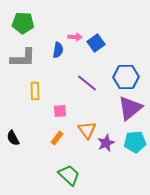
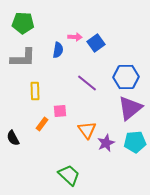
orange rectangle: moved 15 px left, 14 px up
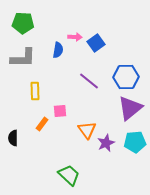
purple line: moved 2 px right, 2 px up
black semicircle: rotated 28 degrees clockwise
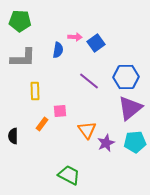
green pentagon: moved 3 px left, 2 px up
black semicircle: moved 2 px up
green trapezoid: rotated 15 degrees counterclockwise
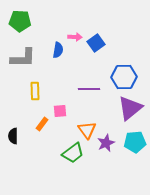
blue hexagon: moved 2 px left
purple line: moved 8 px down; rotated 40 degrees counterclockwise
green trapezoid: moved 4 px right, 22 px up; rotated 115 degrees clockwise
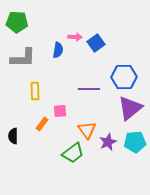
green pentagon: moved 3 px left, 1 px down
purple star: moved 2 px right, 1 px up
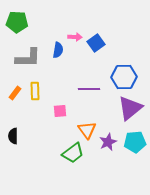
gray L-shape: moved 5 px right
orange rectangle: moved 27 px left, 31 px up
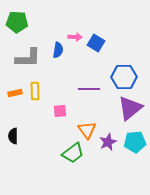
blue square: rotated 24 degrees counterclockwise
orange rectangle: rotated 40 degrees clockwise
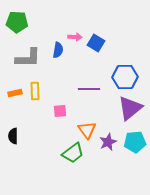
blue hexagon: moved 1 px right
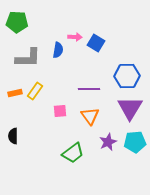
blue hexagon: moved 2 px right, 1 px up
yellow rectangle: rotated 36 degrees clockwise
purple triangle: rotated 20 degrees counterclockwise
orange triangle: moved 3 px right, 14 px up
